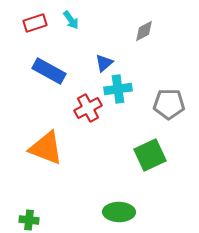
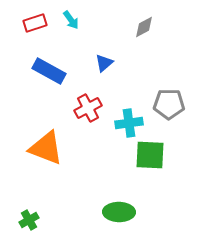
gray diamond: moved 4 px up
cyan cross: moved 11 px right, 34 px down
green square: rotated 28 degrees clockwise
green cross: rotated 36 degrees counterclockwise
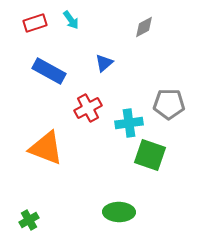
green square: rotated 16 degrees clockwise
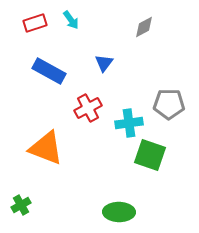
blue triangle: rotated 12 degrees counterclockwise
green cross: moved 8 px left, 15 px up
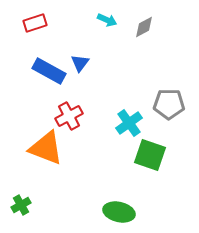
cyan arrow: moved 36 px right; rotated 30 degrees counterclockwise
blue triangle: moved 24 px left
red cross: moved 19 px left, 8 px down
cyan cross: rotated 28 degrees counterclockwise
green ellipse: rotated 12 degrees clockwise
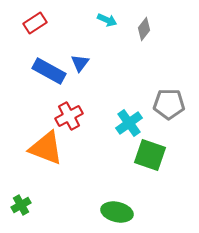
red rectangle: rotated 15 degrees counterclockwise
gray diamond: moved 2 px down; rotated 25 degrees counterclockwise
green ellipse: moved 2 px left
